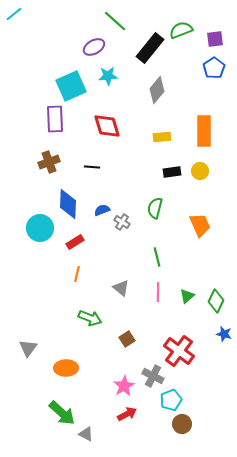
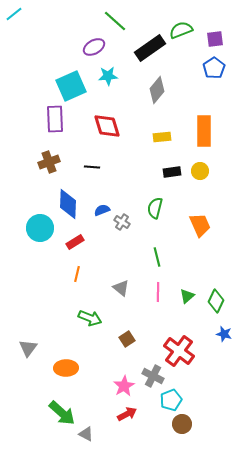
black rectangle at (150, 48): rotated 16 degrees clockwise
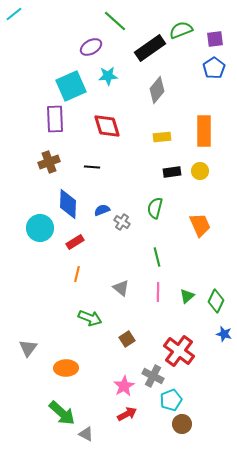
purple ellipse at (94, 47): moved 3 px left
